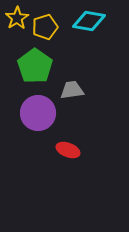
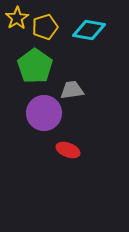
cyan diamond: moved 9 px down
purple circle: moved 6 px right
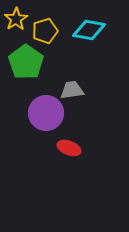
yellow star: moved 1 px left, 1 px down
yellow pentagon: moved 4 px down
green pentagon: moved 9 px left, 4 px up
purple circle: moved 2 px right
red ellipse: moved 1 px right, 2 px up
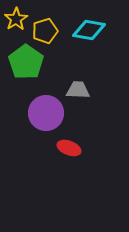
gray trapezoid: moved 6 px right; rotated 10 degrees clockwise
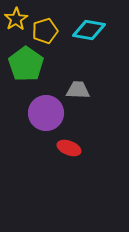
green pentagon: moved 2 px down
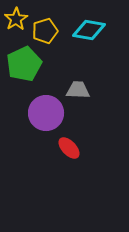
green pentagon: moved 2 px left; rotated 12 degrees clockwise
red ellipse: rotated 25 degrees clockwise
